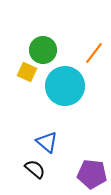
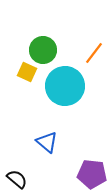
black semicircle: moved 18 px left, 10 px down
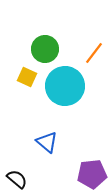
green circle: moved 2 px right, 1 px up
yellow square: moved 5 px down
purple pentagon: rotated 12 degrees counterclockwise
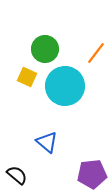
orange line: moved 2 px right
black semicircle: moved 4 px up
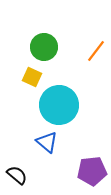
green circle: moved 1 px left, 2 px up
orange line: moved 2 px up
yellow square: moved 5 px right
cyan circle: moved 6 px left, 19 px down
purple pentagon: moved 3 px up
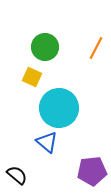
green circle: moved 1 px right
orange line: moved 3 px up; rotated 10 degrees counterclockwise
cyan circle: moved 3 px down
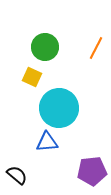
blue triangle: rotated 45 degrees counterclockwise
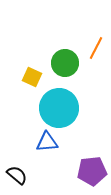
green circle: moved 20 px right, 16 px down
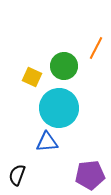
green circle: moved 1 px left, 3 px down
purple pentagon: moved 2 px left, 4 px down
black semicircle: rotated 110 degrees counterclockwise
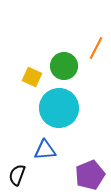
blue triangle: moved 2 px left, 8 px down
purple pentagon: rotated 16 degrees counterclockwise
